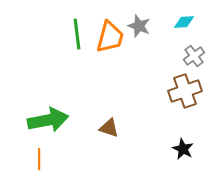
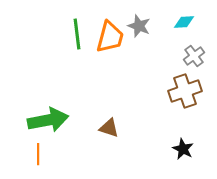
orange line: moved 1 px left, 5 px up
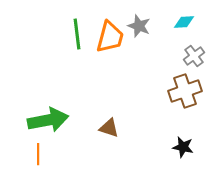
black star: moved 2 px up; rotated 15 degrees counterclockwise
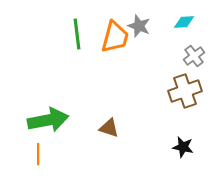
orange trapezoid: moved 5 px right
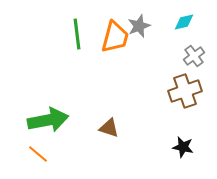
cyan diamond: rotated 10 degrees counterclockwise
gray star: rotated 30 degrees clockwise
orange line: rotated 50 degrees counterclockwise
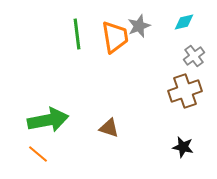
orange trapezoid: rotated 24 degrees counterclockwise
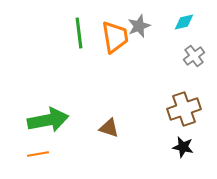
green line: moved 2 px right, 1 px up
brown cross: moved 1 px left, 18 px down
orange line: rotated 50 degrees counterclockwise
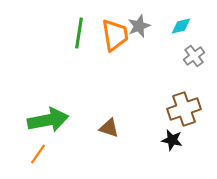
cyan diamond: moved 3 px left, 4 px down
green line: rotated 16 degrees clockwise
orange trapezoid: moved 2 px up
black star: moved 11 px left, 7 px up
orange line: rotated 45 degrees counterclockwise
